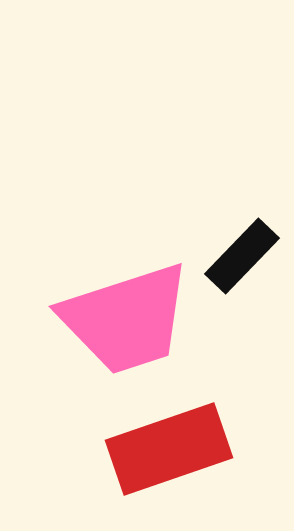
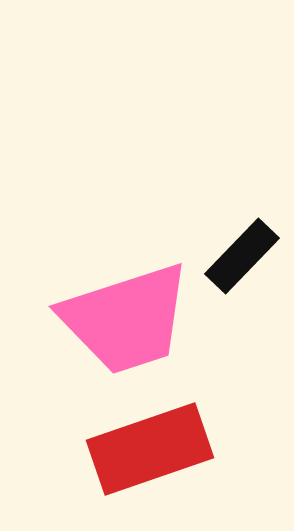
red rectangle: moved 19 px left
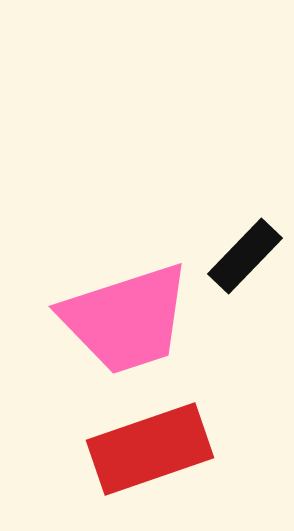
black rectangle: moved 3 px right
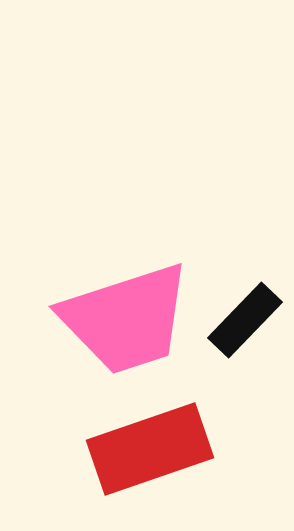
black rectangle: moved 64 px down
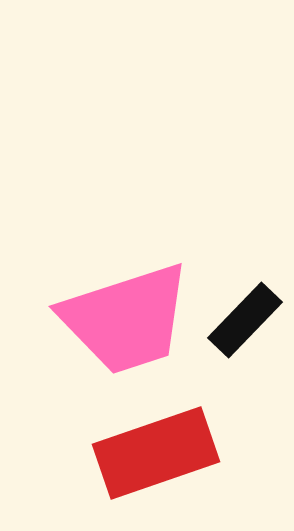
red rectangle: moved 6 px right, 4 px down
